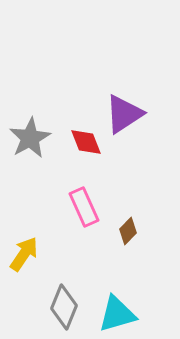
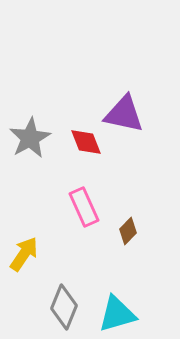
purple triangle: rotated 45 degrees clockwise
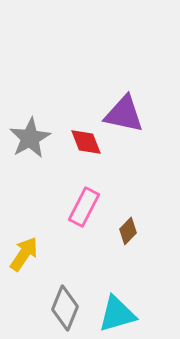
pink rectangle: rotated 51 degrees clockwise
gray diamond: moved 1 px right, 1 px down
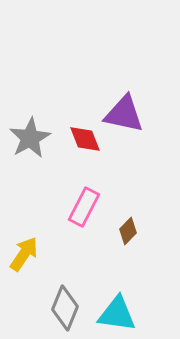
red diamond: moved 1 px left, 3 px up
cyan triangle: rotated 24 degrees clockwise
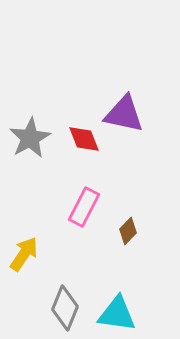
red diamond: moved 1 px left
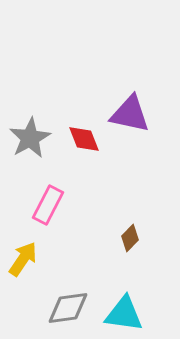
purple triangle: moved 6 px right
pink rectangle: moved 36 px left, 2 px up
brown diamond: moved 2 px right, 7 px down
yellow arrow: moved 1 px left, 5 px down
gray diamond: moved 3 px right; rotated 60 degrees clockwise
cyan triangle: moved 7 px right
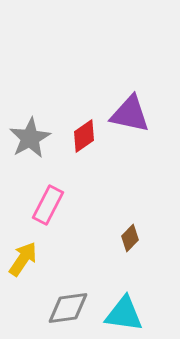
red diamond: moved 3 px up; rotated 76 degrees clockwise
